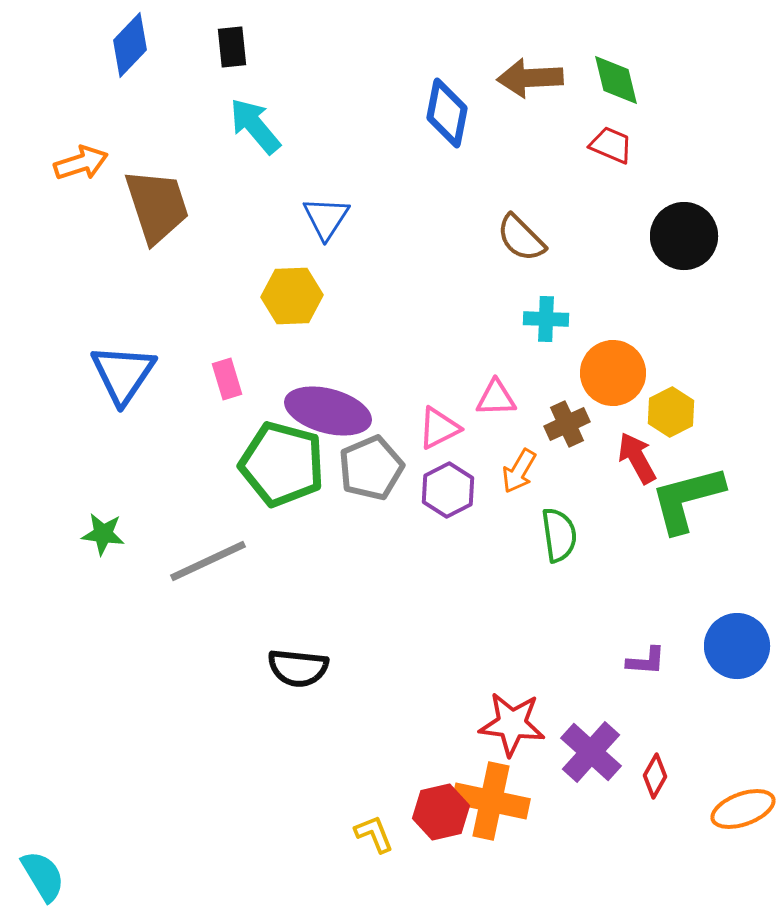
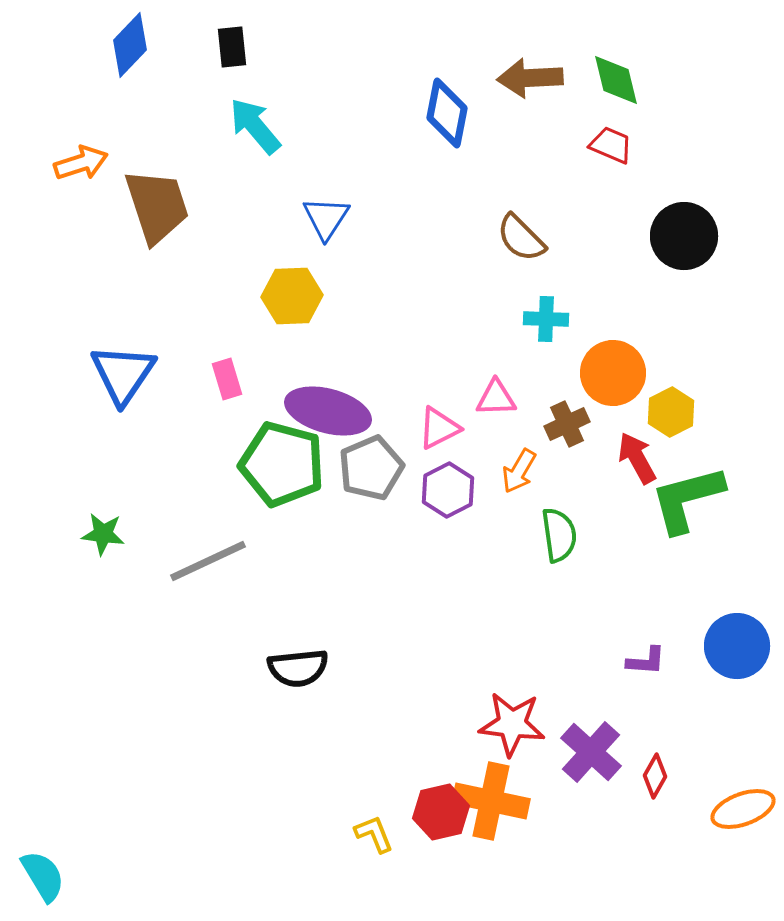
black semicircle at (298, 668): rotated 12 degrees counterclockwise
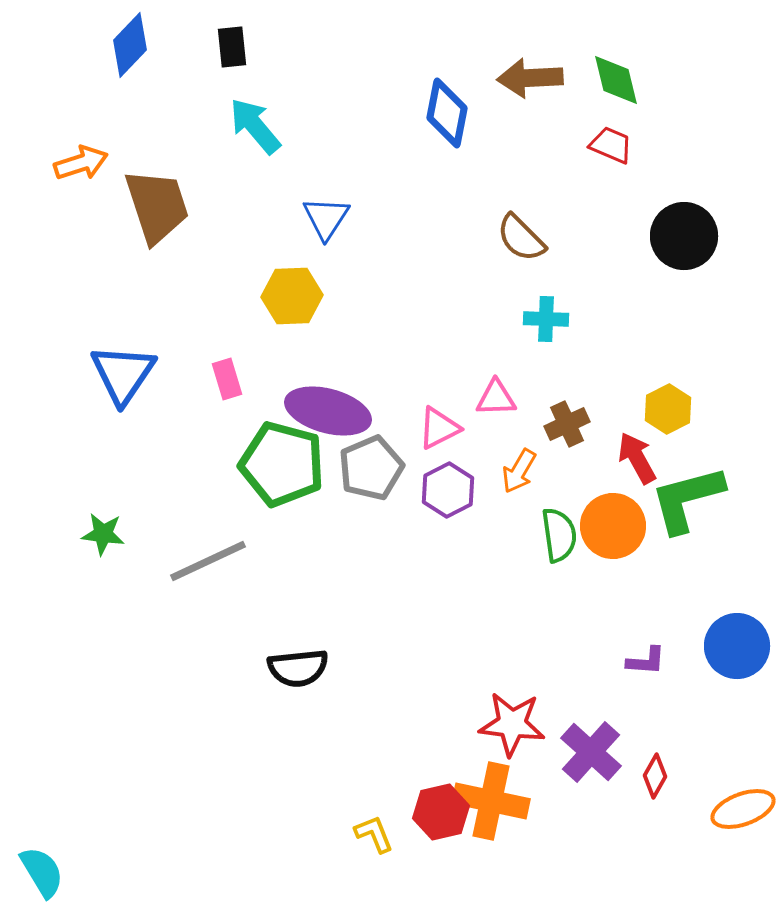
orange circle at (613, 373): moved 153 px down
yellow hexagon at (671, 412): moved 3 px left, 3 px up
cyan semicircle at (43, 876): moved 1 px left, 4 px up
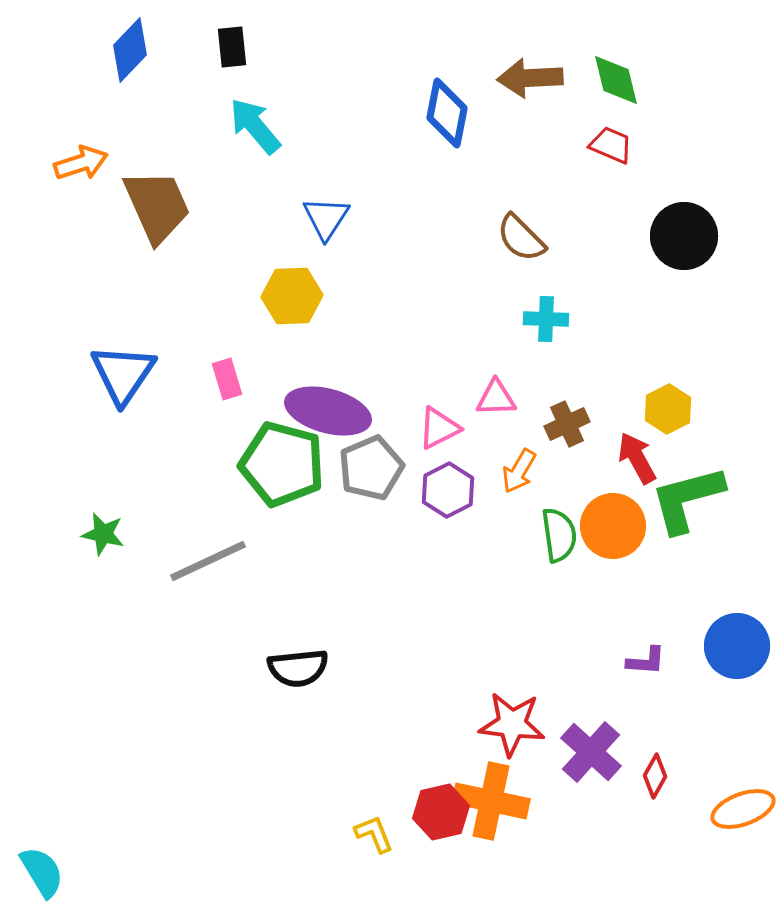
blue diamond at (130, 45): moved 5 px down
brown trapezoid at (157, 206): rotated 6 degrees counterclockwise
green star at (103, 534): rotated 6 degrees clockwise
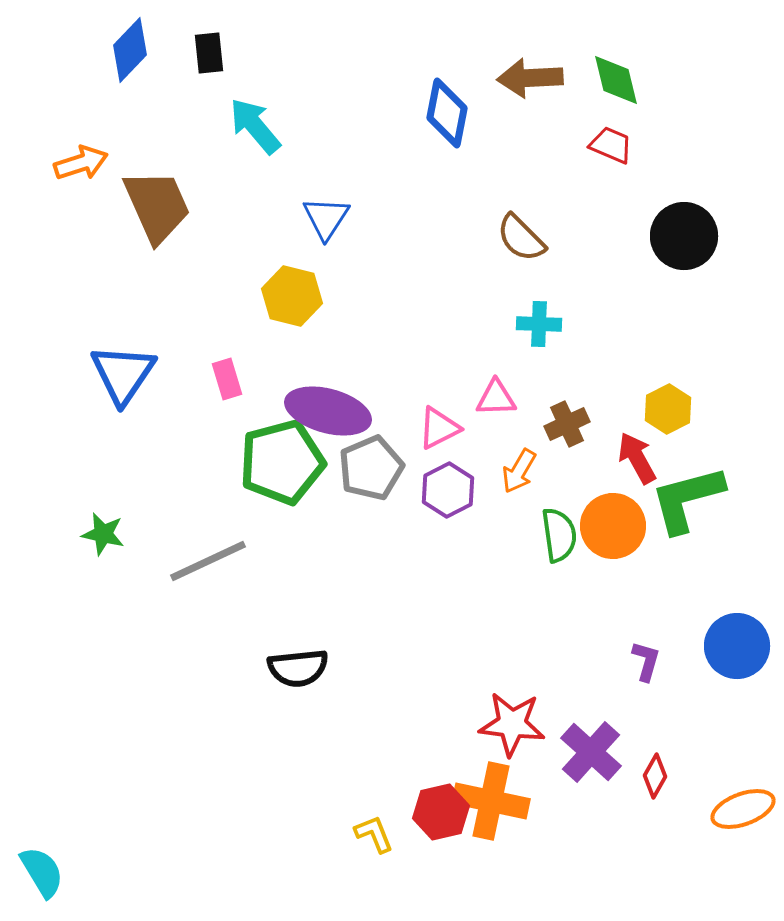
black rectangle at (232, 47): moved 23 px left, 6 px down
yellow hexagon at (292, 296): rotated 16 degrees clockwise
cyan cross at (546, 319): moved 7 px left, 5 px down
green pentagon at (282, 464): moved 2 px up; rotated 30 degrees counterclockwise
purple L-shape at (646, 661): rotated 78 degrees counterclockwise
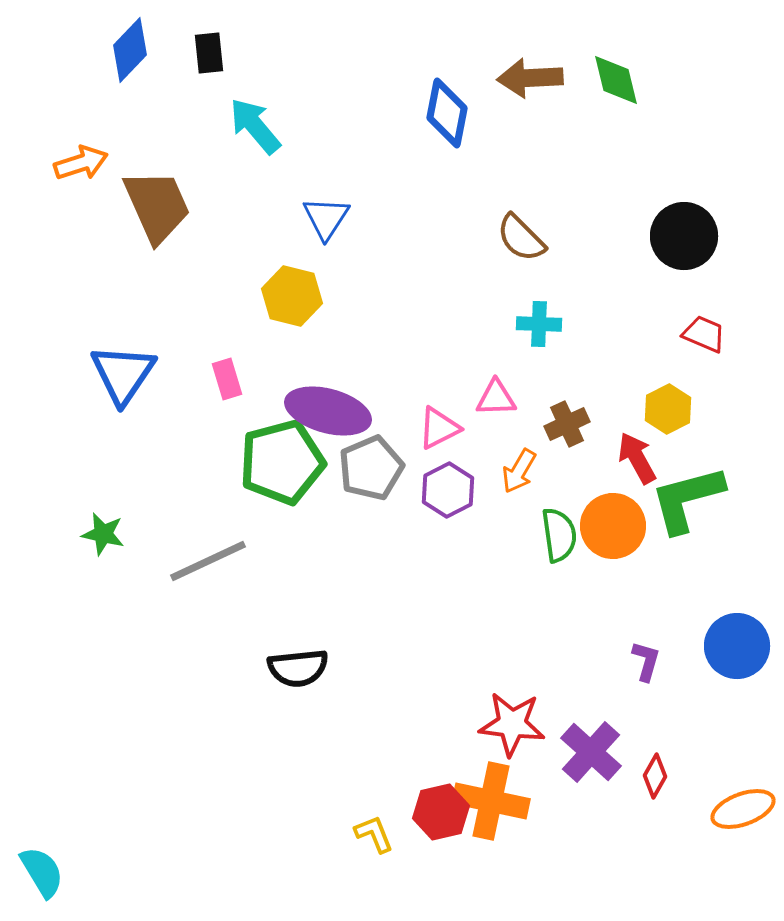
red trapezoid at (611, 145): moved 93 px right, 189 px down
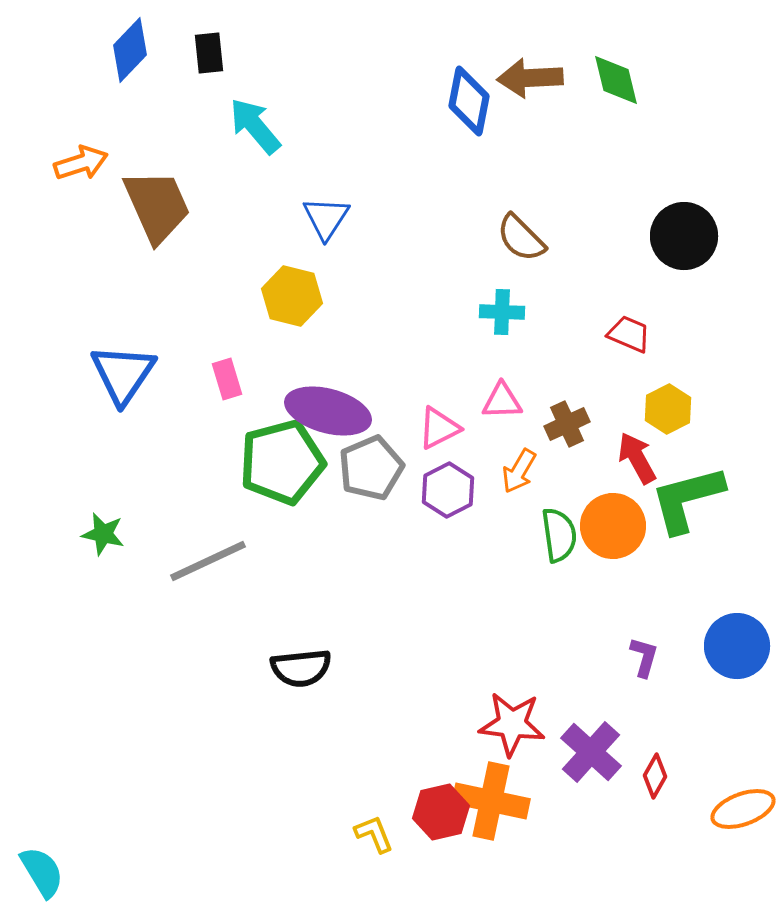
blue diamond at (447, 113): moved 22 px right, 12 px up
cyan cross at (539, 324): moved 37 px left, 12 px up
red trapezoid at (704, 334): moved 75 px left
pink triangle at (496, 398): moved 6 px right, 3 px down
purple L-shape at (646, 661): moved 2 px left, 4 px up
black semicircle at (298, 668): moved 3 px right
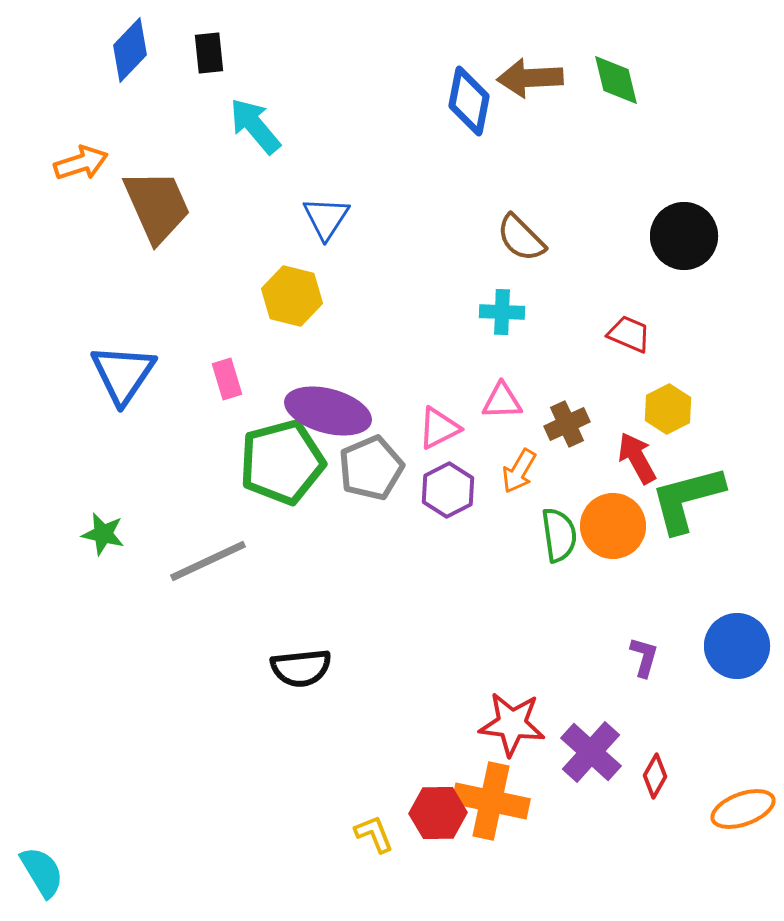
red hexagon at (441, 812): moved 3 px left, 1 px down; rotated 12 degrees clockwise
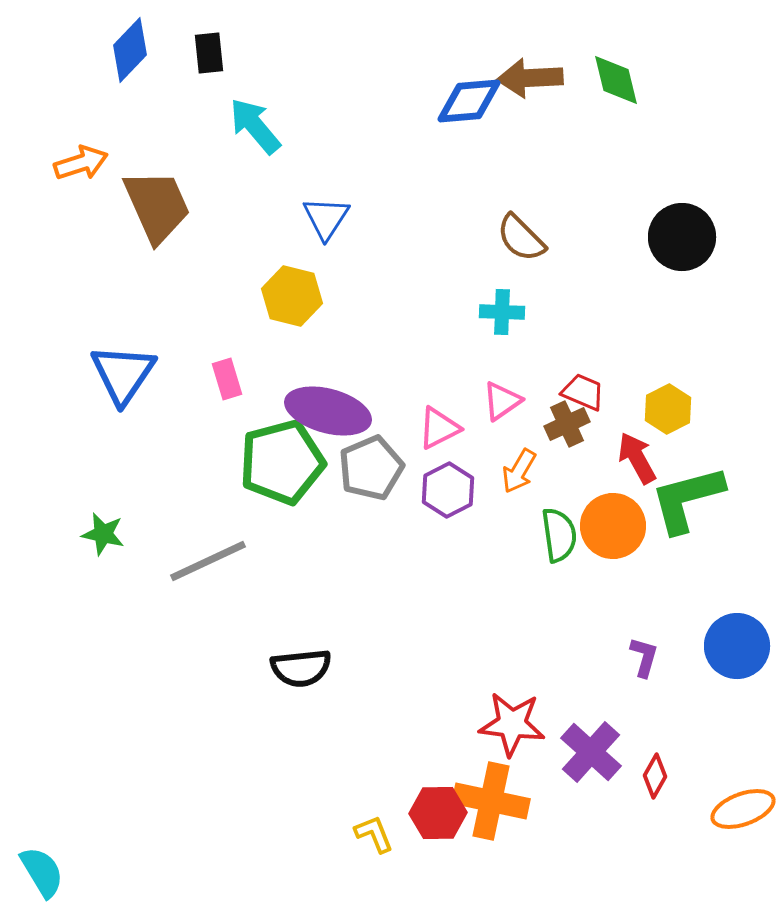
blue diamond at (469, 101): rotated 74 degrees clockwise
black circle at (684, 236): moved 2 px left, 1 px down
red trapezoid at (629, 334): moved 46 px left, 58 px down
pink triangle at (502, 401): rotated 33 degrees counterclockwise
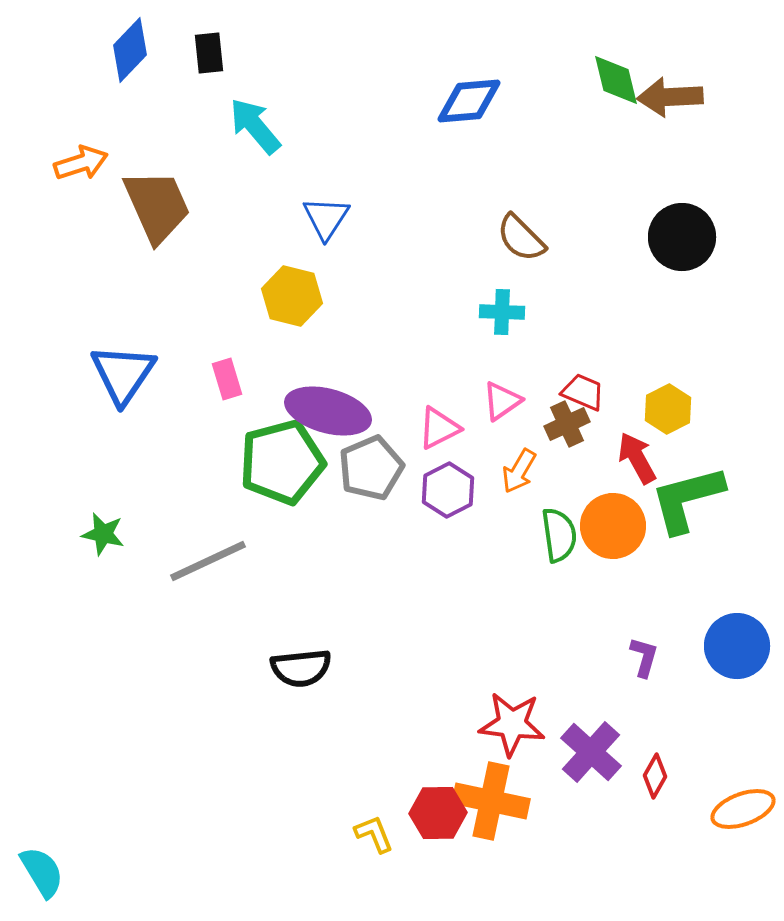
brown arrow at (530, 78): moved 140 px right, 19 px down
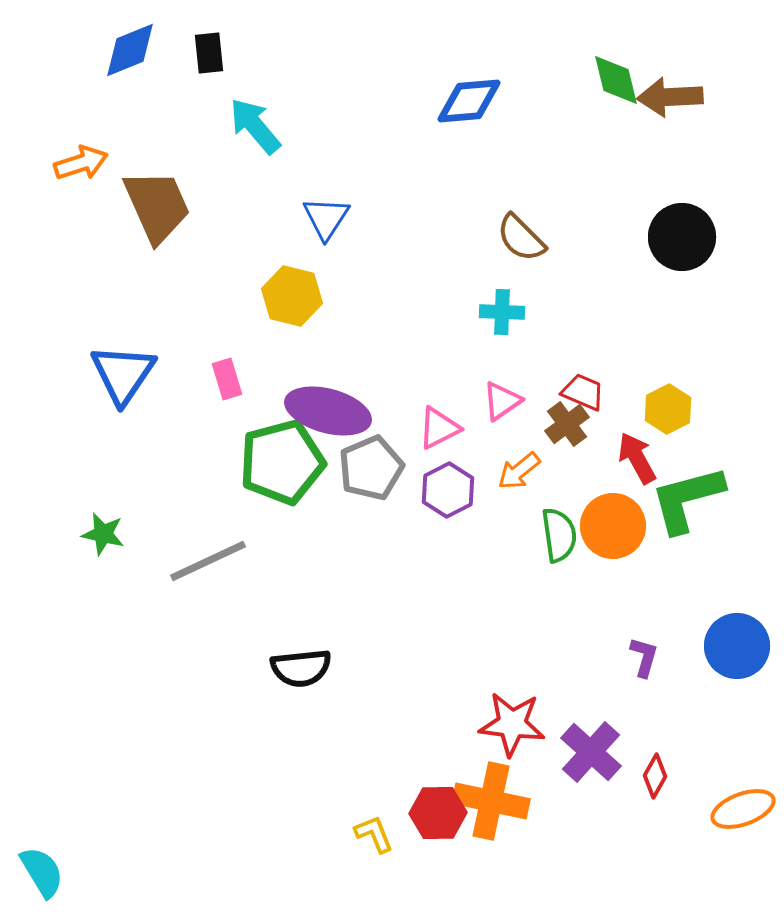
blue diamond at (130, 50): rotated 24 degrees clockwise
brown cross at (567, 424): rotated 12 degrees counterclockwise
orange arrow at (519, 471): rotated 21 degrees clockwise
